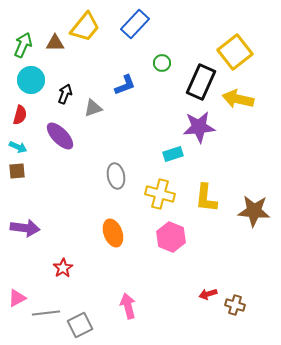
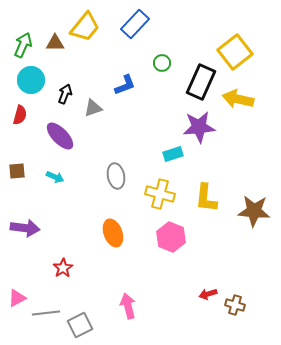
cyan arrow: moved 37 px right, 30 px down
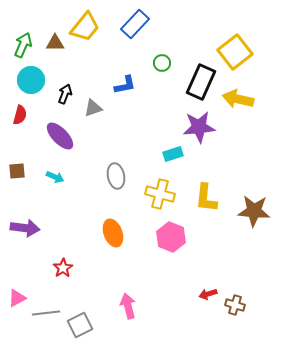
blue L-shape: rotated 10 degrees clockwise
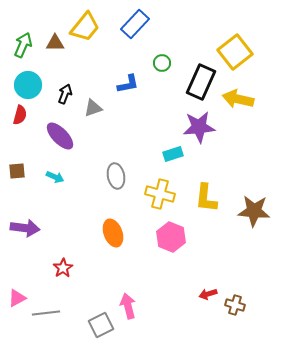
cyan circle: moved 3 px left, 5 px down
blue L-shape: moved 3 px right, 1 px up
gray square: moved 21 px right
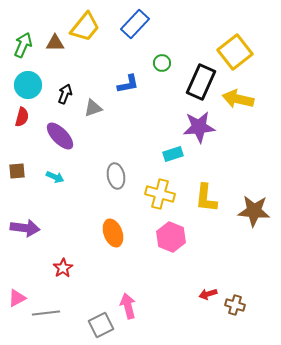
red semicircle: moved 2 px right, 2 px down
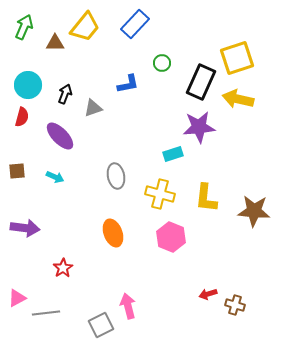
green arrow: moved 1 px right, 18 px up
yellow square: moved 2 px right, 6 px down; rotated 20 degrees clockwise
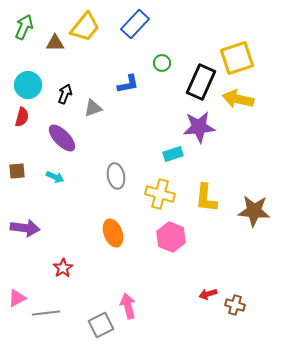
purple ellipse: moved 2 px right, 2 px down
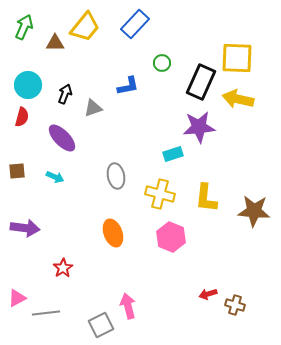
yellow square: rotated 20 degrees clockwise
blue L-shape: moved 2 px down
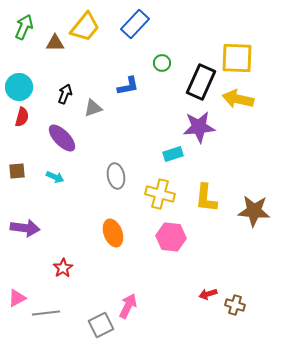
cyan circle: moved 9 px left, 2 px down
pink hexagon: rotated 16 degrees counterclockwise
pink arrow: rotated 40 degrees clockwise
